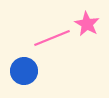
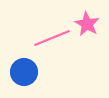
blue circle: moved 1 px down
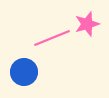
pink star: rotated 25 degrees clockwise
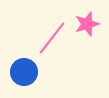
pink line: rotated 30 degrees counterclockwise
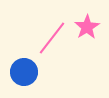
pink star: moved 3 px down; rotated 15 degrees counterclockwise
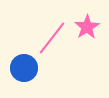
blue circle: moved 4 px up
